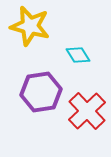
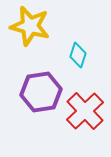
cyan diamond: rotated 50 degrees clockwise
red cross: moved 2 px left
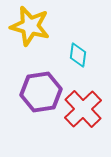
cyan diamond: rotated 10 degrees counterclockwise
red cross: moved 2 px left, 2 px up
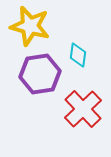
purple hexagon: moved 1 px left, 18 px up
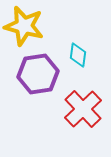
yellow star: moved 6 px left
purple hexagon: moved 2 px left
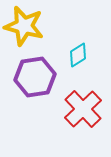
cyan diamond: rotated 50 degrees clockwise
purple hexagon: moved 3 px left, 3 px down
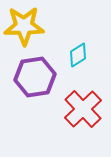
yellow star: rotated 15 degrees counterclockwise
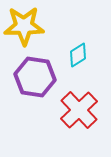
purple hexagon: rotated 18 degrees clockwise
red cross: moved 4 px left, 1 px down
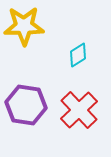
purple hexagon: moved 9 px left, 28 px down
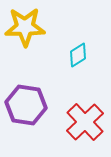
yellow star: moved 1 px right, 1 px down
red cross: moved 6 px right, 12 px down
